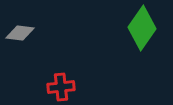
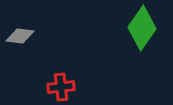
gray diamond: moved 3 px down
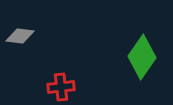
green diamond: moved 29 px down
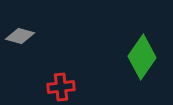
gray diamond: rotated 8 degrees clockwise
